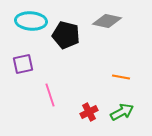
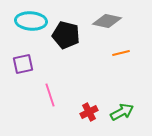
orange line: moved 24 px up; rotated 24 degrees counterclockwise
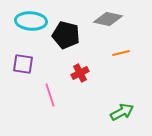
gray diamond: moved 1 px right, 2 px up
purple square: rotated 20 degrees clockwise
red cross: moved 9 px left, 39 px up
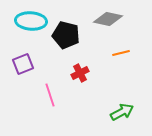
purple square: rotated 30 degrees counterclockwise
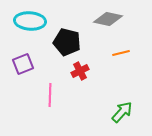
cyan ellipse: moved 1 px left
black pentagon: moved 1 px right, 7 px down
red cross: moved 2 px up
pink line: rotated 20 degrees clockwise
green arrow: rotated 20 degrees counterclockwise
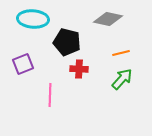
cyan ellipse: moved 3 px right, 2 px up
red cross: moved 1 px left, 2 px up; rotated 30 degrees clockwise
green arrow: moved 33 px up
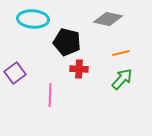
purple square: moved 8 px left, 9 px down; rotated 15 degrees counterclockwise
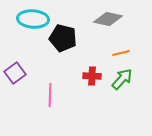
black pentagon: moved 4 px left, 4 px up
red cross: moved 13 px right, 7 px down
